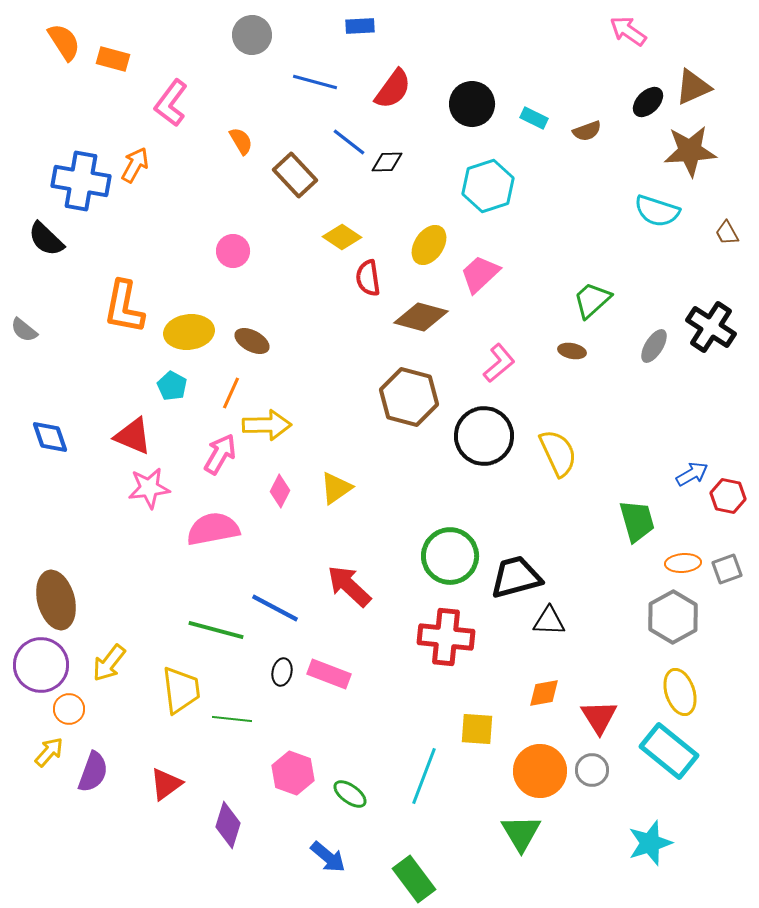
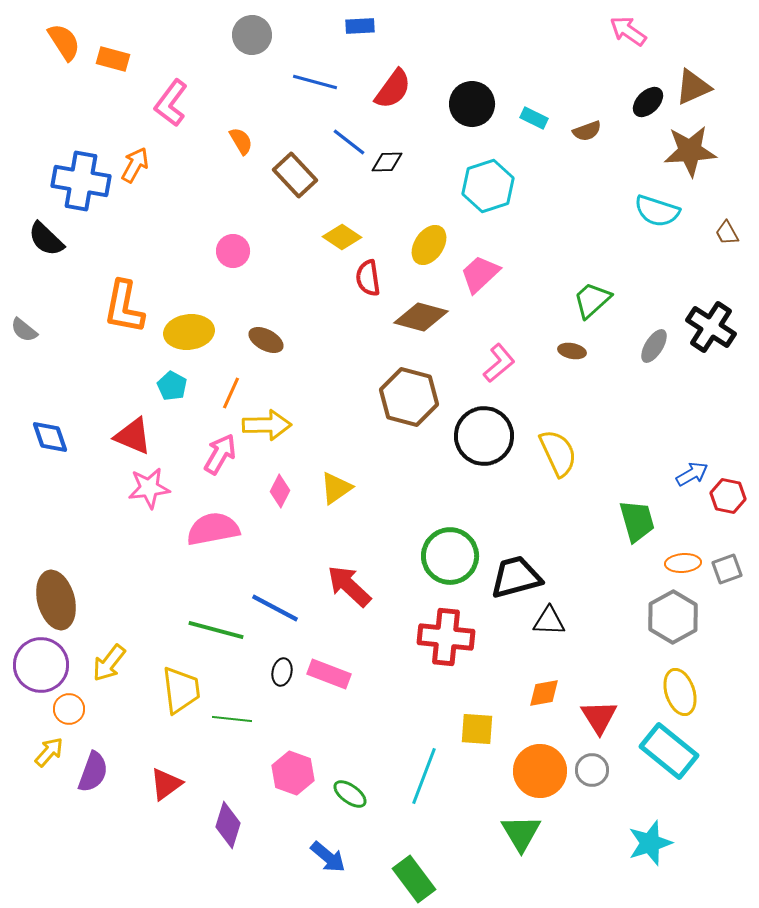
brown ellipse at (252, 341): moved 14 px right, 1 px up
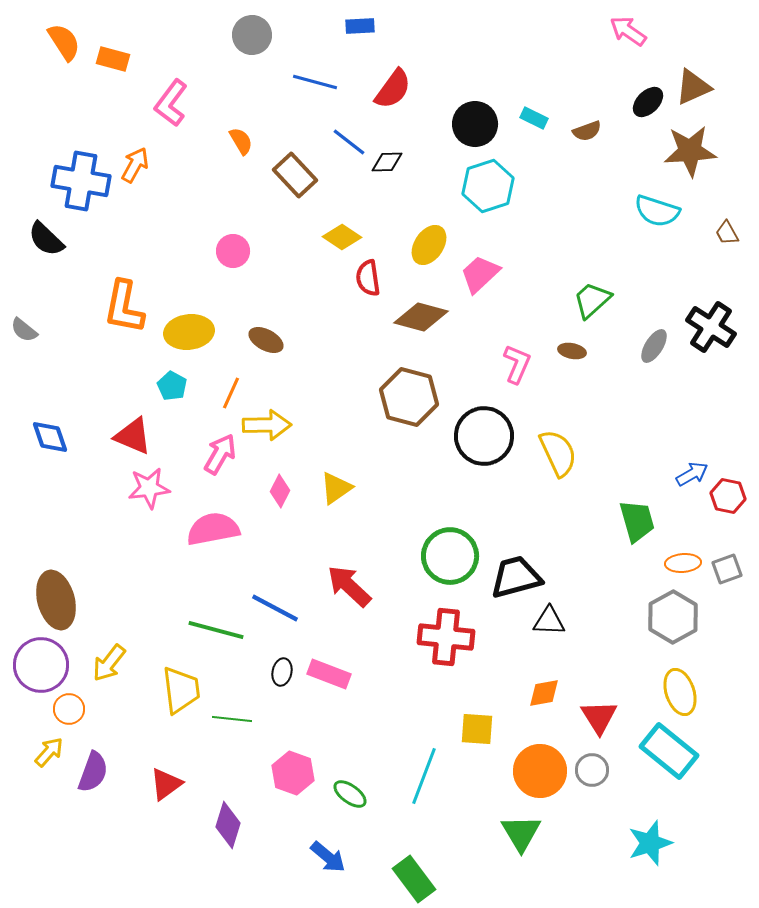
black circle at (472, 104): moved 3 px right, 20 px down
pink L-shape at (499, 363): moved 18 px right, 1 px down; rotated 27 degrees counterclockwise
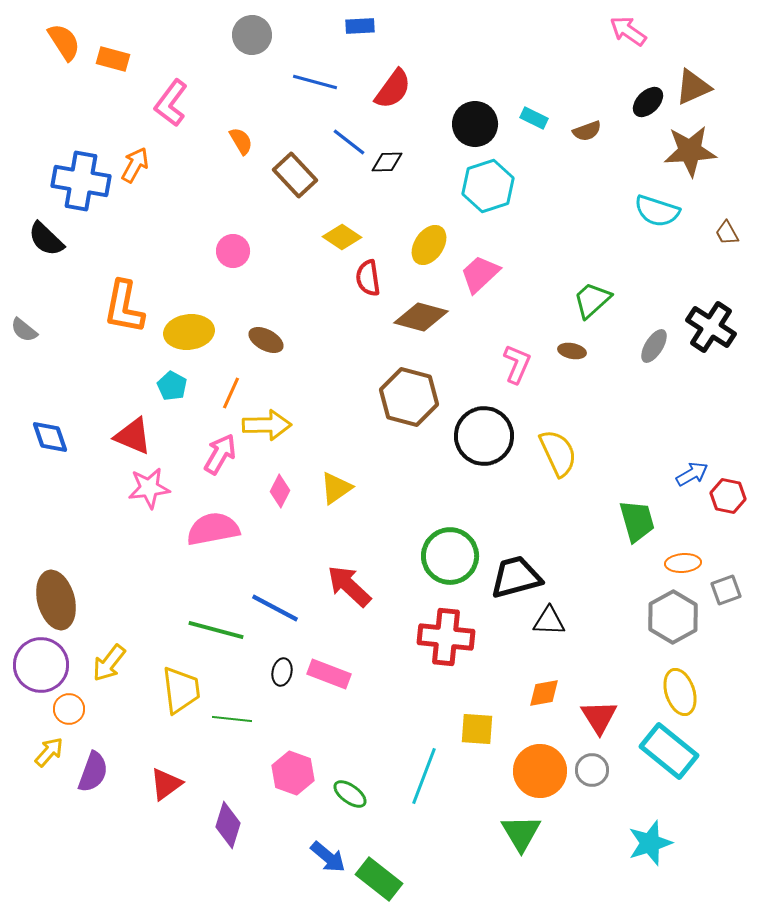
gray square at (727, 569): moved 1 px left, 21 px down
green rectangle at (414, 879): moved 35 px left; rotated 15 degrees counterclockwise
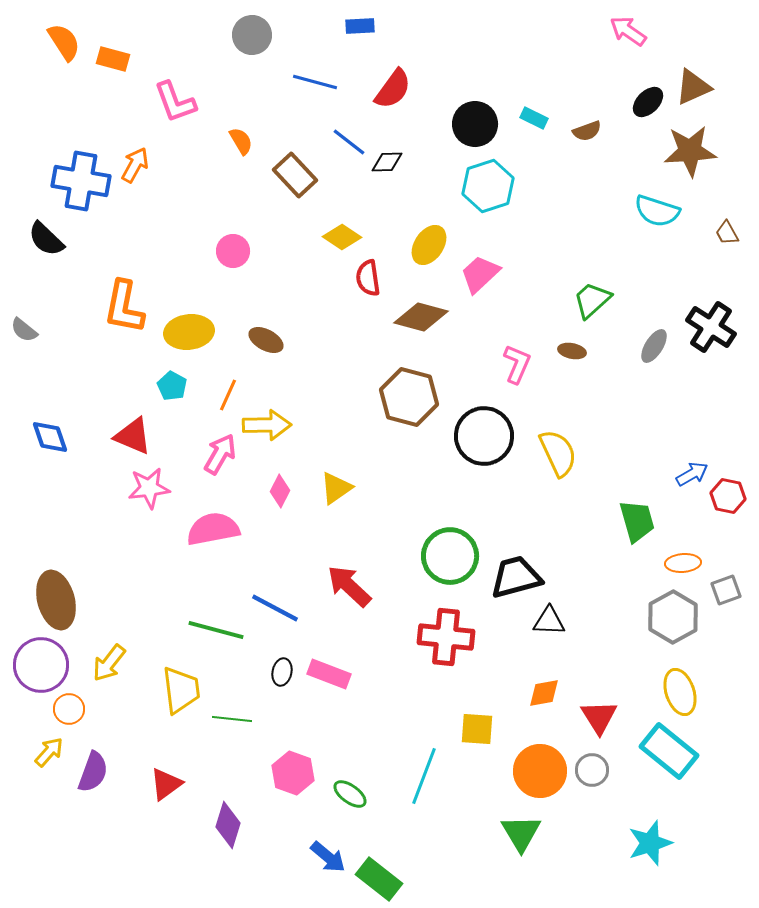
pink L-shape at (171, 103): moved 4 px right, 1 px up; rotated 57 degrees counterclockwise
orange line at (231, 393): moved 3 px left, 2 px down
